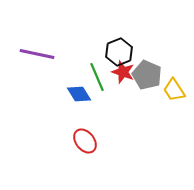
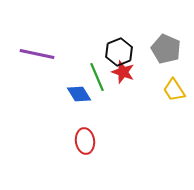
gray pentagon: moved 19 px right, 26 px up
red ellipse: rotated 30 degrees clockwise
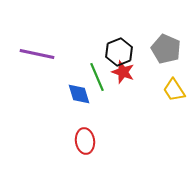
blue diamond: rotated 15 degrees clockwise
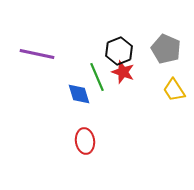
black hexagon: moved 1 px up
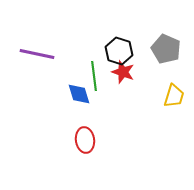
black hexagon: rotated 20 degrees counterclockwise
green line: moved 3 px left, 1 px up; rotated 16 degrees clockwise
yellow trapezoid: moved 6 px down; rotated 130 degrees counterclockwise
red ellipse: moved 1 px up
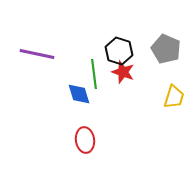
green line: moved 2 px up
yellow trapezoid: moved 1 px down
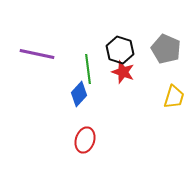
black hexagon: moved 1 px right, 1 px up
green line: moved 6 px left, 5 px up
blue diamond: rotated 60 degrees clockwise
red ellipse: rotated 25 degrees clockwise
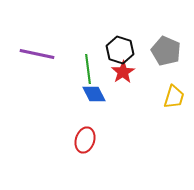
gray pentagon: moved 2 px down
red star: rotated 20 degrees clockwise
blue diamond: moved 15 px right; rotated 70 degrees counterclockwise
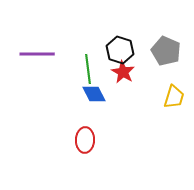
purple line: rotated 12 degrees counterclockwise
red star: rotated 10 degrees counterclockwise
red ellipse: rotated 15 degrees counterclockwise
